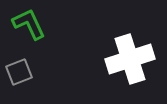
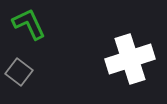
gray square: rotated 32 degrees counterclockwise
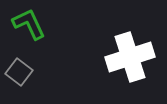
white cross: moved 2 px up
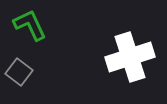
green L-shape: moved 1 px right, 1 px down
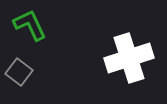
white cross: moved 1 px left, 1 px down
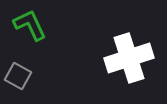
gray square: moved 1 px left, 4 px down; rotated 8 degrees counterclockwise
